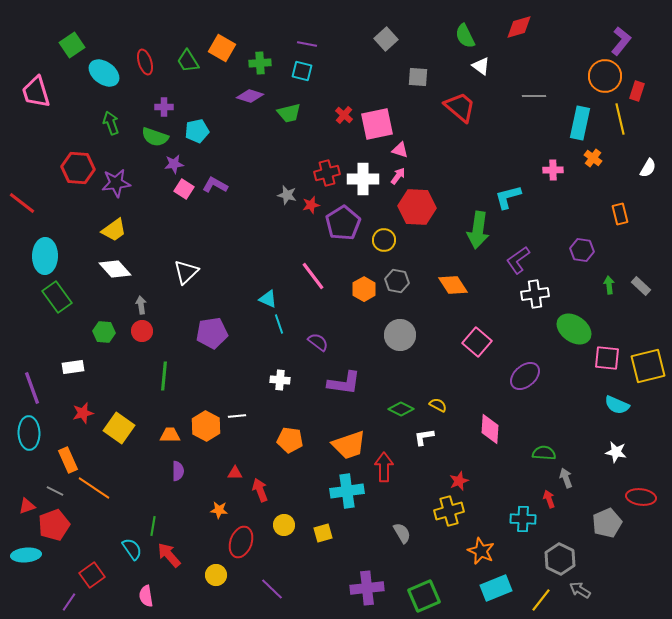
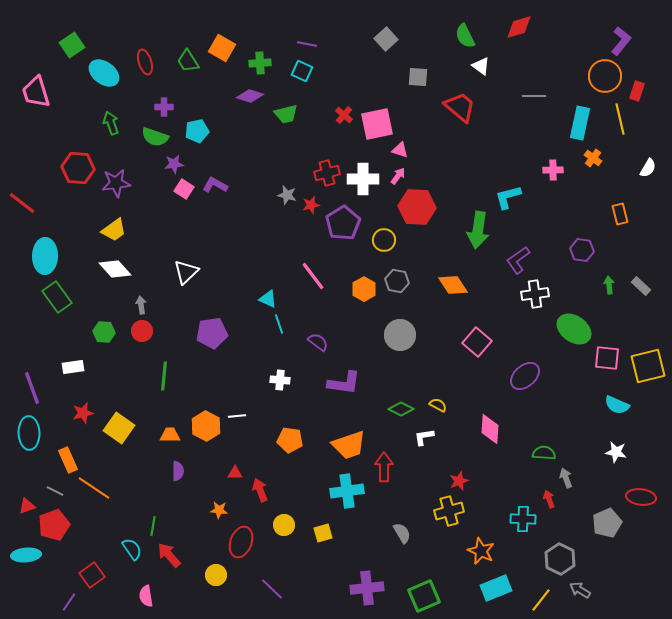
cyan square at (302, 71): rotated 10 degrees clockwise
green trapezoid at (289, 113): moved 3 px left, 1 px down
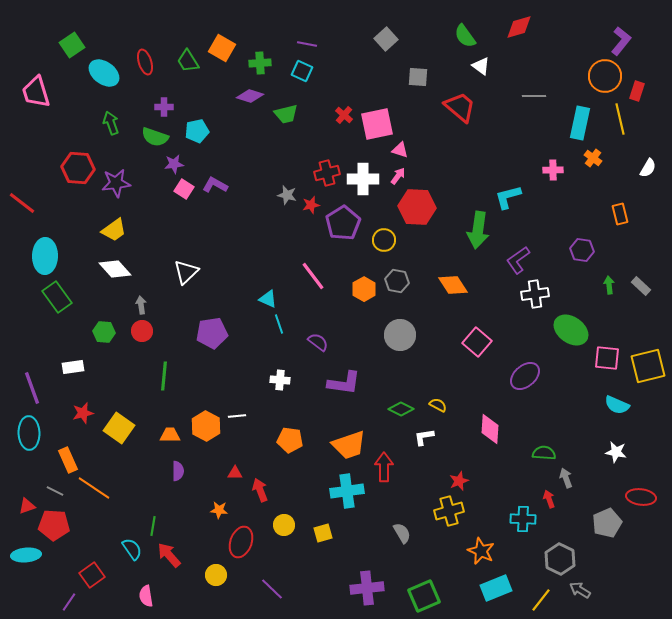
green semicircle at (465, 36): rotated 10 degrees counterclockwise
green ellipse at (574, 329): moved 3 px left, 1 px down
red pentagon at (54, 525): rotated 24 degrees clockwise
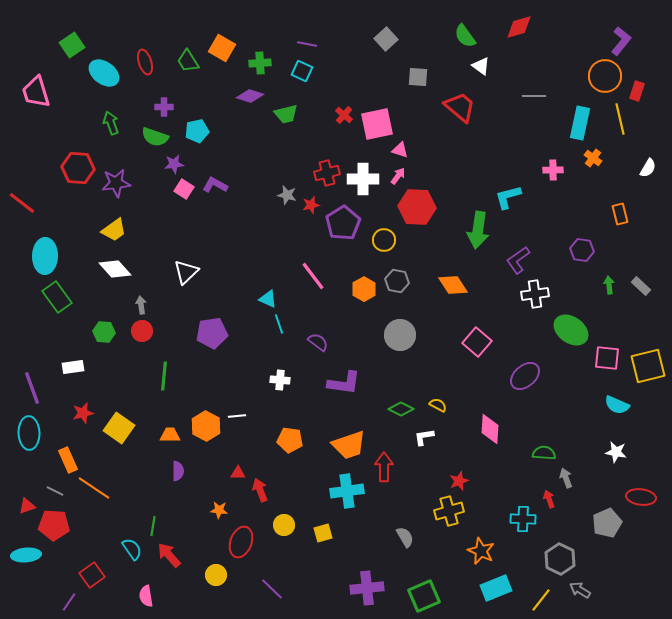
red triangle at (235, 473): moved 3 px right
gray semicircle at (402, 533): moved 3 px right, 4 px down
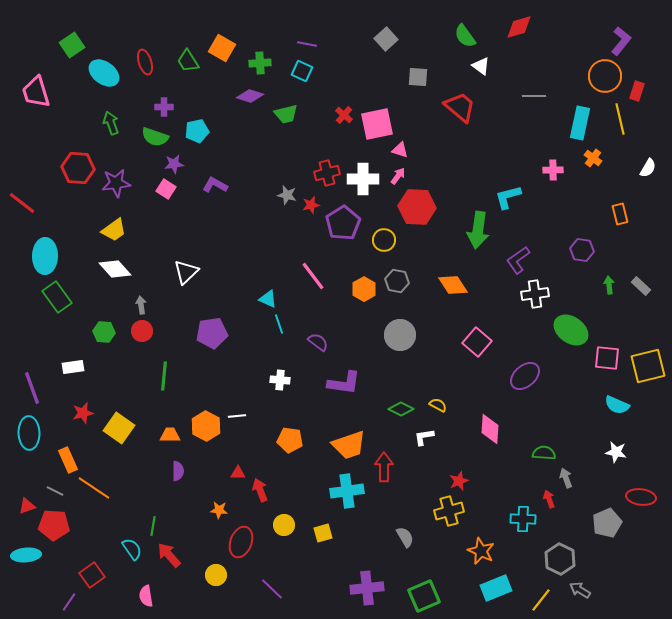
pink square at (184, 189): moved 18 px left
